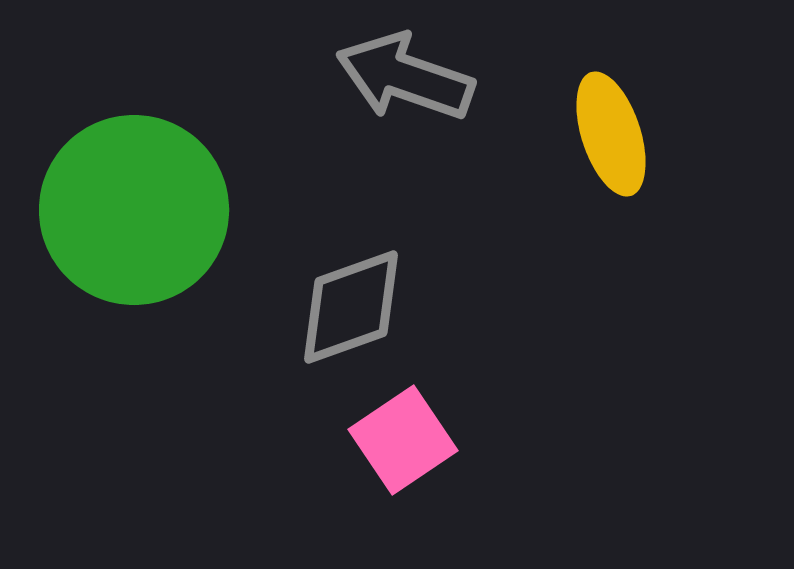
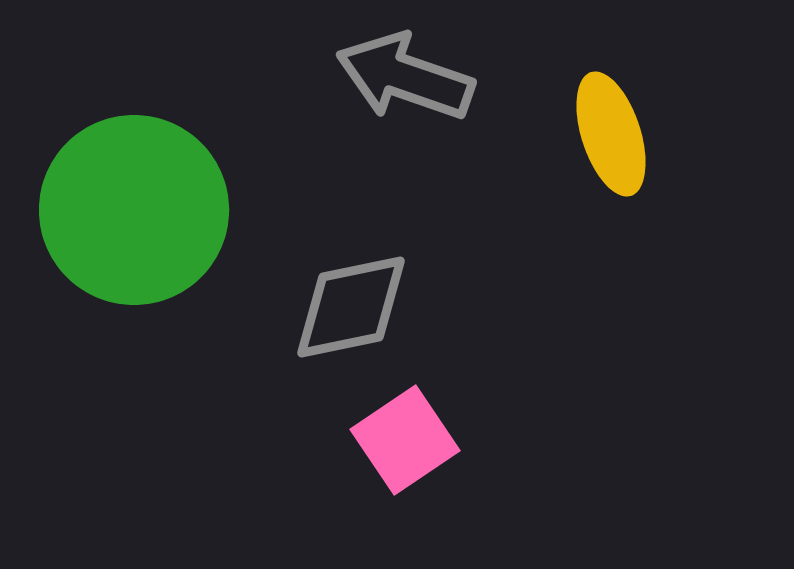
gray diamond: rotated 8 degrees clockwise
pink square: moved 2 px right
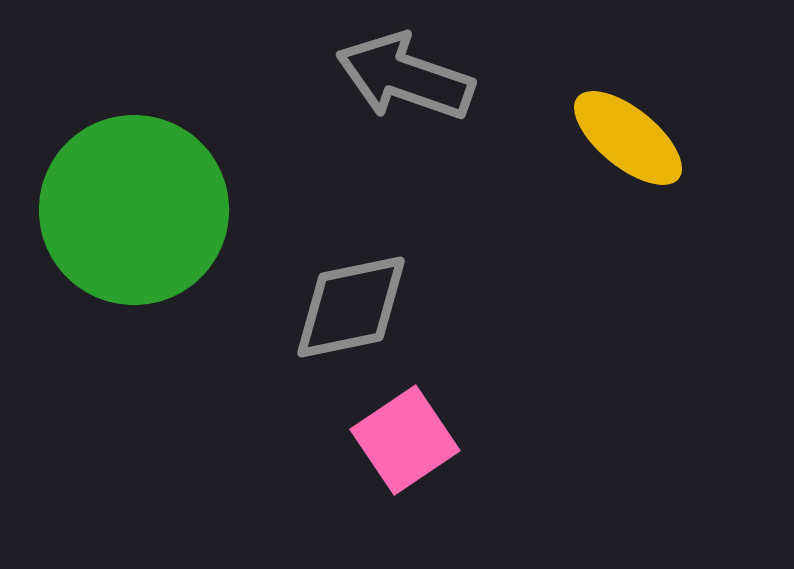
yellow ellipse: moved 17 px right, 4 px down; rotated 33 degrees counterclockwise
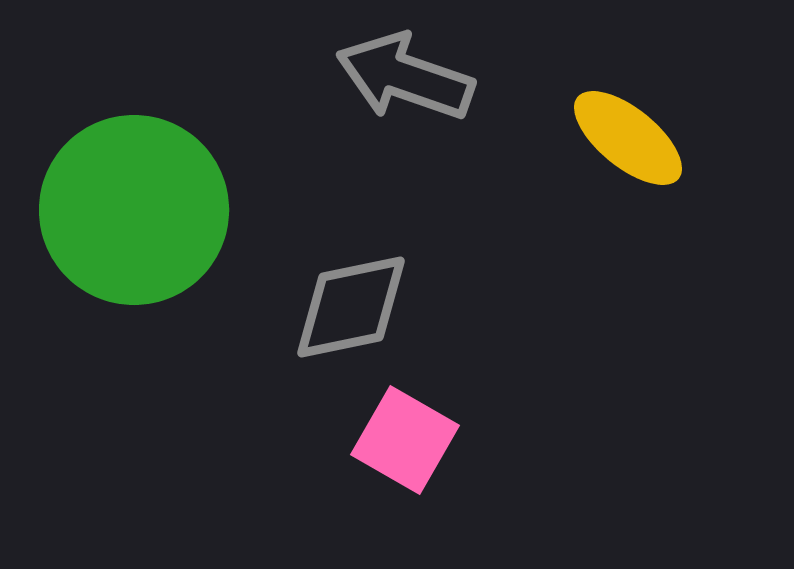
pink square: rotated 26 degrees counterclockwise
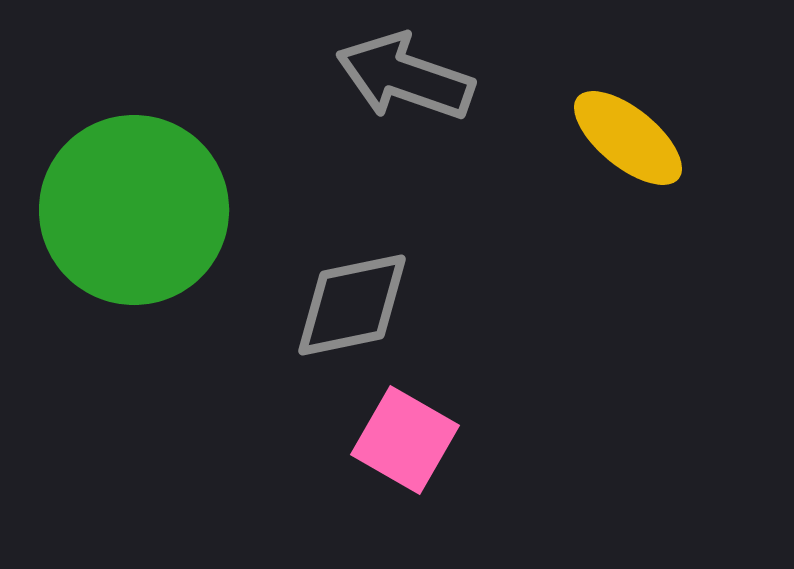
gray diamond: moved 1 px right, 2 px up
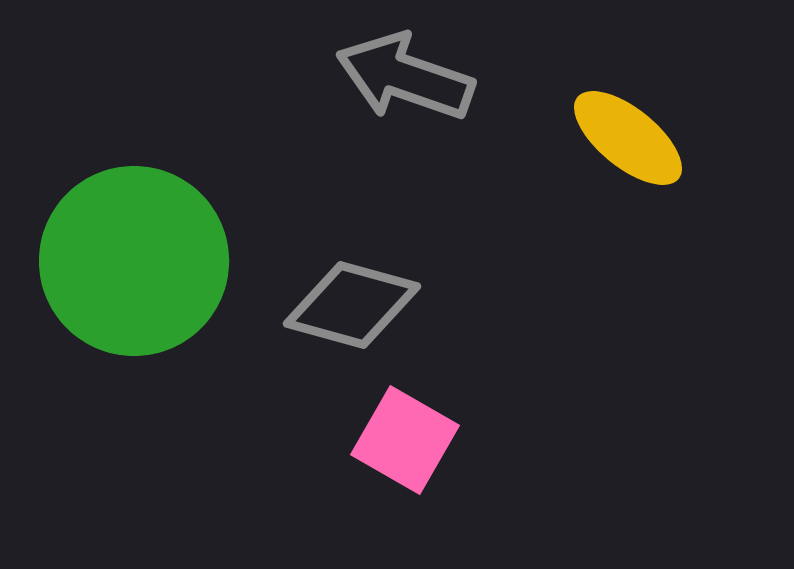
green circle: moved 51 px down
gray diamond: rotated 27 degrees clockwise
